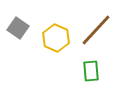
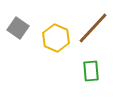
brown line: moved 3 px left, 2 px up
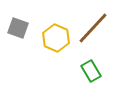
gray square: rotated 15 degrees counterclockwise
green rectangle: rotated 25 degrees counterclockwise
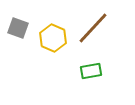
yellow hexagon: moved 3 px left
green rectangle: rotated 70 degrees counterclockwise
